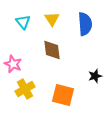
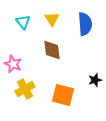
black star: moved 4 px down
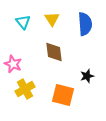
brown diamond: moved 2 px right, 2 px down
black star: moved 8 px left, 4 px up
